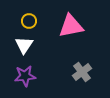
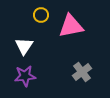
yellow circle: moved 12 px right, 6 px up
white triangle: moved 1 px down
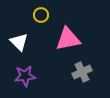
pink triangle: moved 3 px left, 13 px down
white triangle: moved 5 px left, 4 px up; rotated 18 degrees counterclockwise
gray cross: rotated 12 degrees clockwise
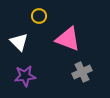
yellow circle: moved 2 px left, 1 px down
pink triangle: rotated 32 degrees clockwise
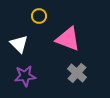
white triangle: moved 2 px down
gray cross: moved 5 px left, 1 px down; rotated 24 degrees counterclockwise
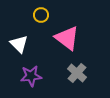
yellow circle: moved 2 px right, 1 px up
pink triangle: moved 1 px left, 1 px up; rotated 16 degrees clockwise
purple star: moved 6 px right
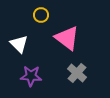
purple star: rotated 10 degrees clockwise
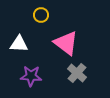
pink triangle: moved 1 px left, 5 px down
white triangle: rotated 42 degrees counterclockwise
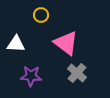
white triangle: moved 3 px left
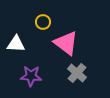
yellow circle: moved 2 px right, 7 px down
